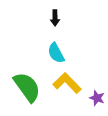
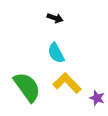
black arrow: rotated 70 degrees counterclockwise
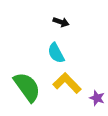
black arrow: moved 6 px right, 4 px down
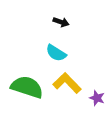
cyan semicircle: rotated 30 degrees counterclockwise
green semicircle: rotated 36 degrees counterclockwise
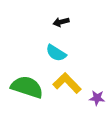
black arrow: rotated 147 degrees clockwise
purple star: rotated 14 degrees counterclockwise
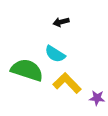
cyan semicircle: moved 1 px left, 1 px down
green semicircle: moved 17 px up
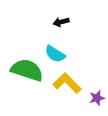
purple star: rotated 21 degrees counterclockwise
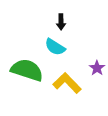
black arrow: rotated 77 degrees counterclockwise
cyan semicircle: moved 7 px up
purple star: moved 30 px up; rotated 21 degrees counterclockwise
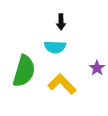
cyan semicircle: rotated 30 degrees counterclockwise
green semicircle: moved 3 px left, 1 px down; rotated 88 degrees clockwise
yellow L-shape: moved 5 px left, 1 px down
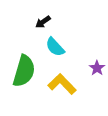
black arrow: moved 18 px left; rotated 56 degrees clockwise
cyan semicircle: rotated 45 degrees clockwise
